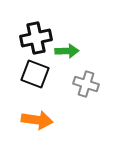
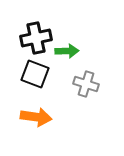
orange arrow: moved 1 px left, 3 px up
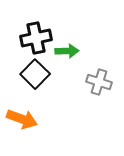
black square: rotated 24 degrees clockwise
gray cross: moved 13 px right, 2 px up
orange arrow: moved 14 px left, 2 px down; rotated 12 degrees clockwise
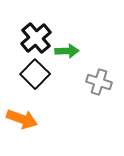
black cross: rotated 28 degrees counterclockwise
